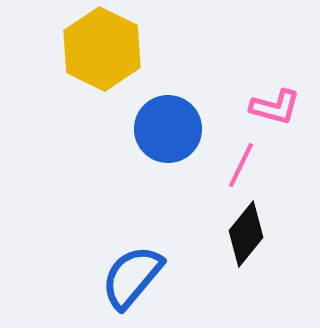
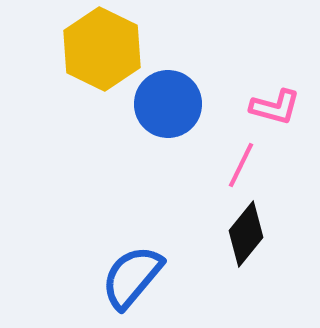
blue circle: moved 25 px up
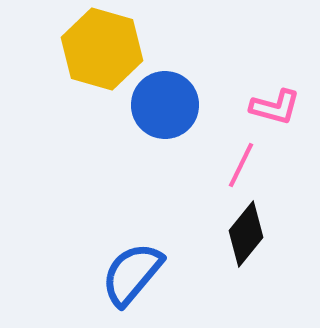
yellow hexagon: rotated 10 degrees counterclockwise
blue circle: moved 3 px left, 1 px down
blue semicircle: moved 3 px up
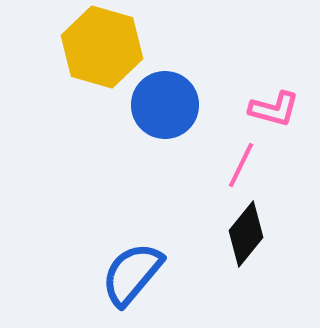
yellow hexagon: moved 2 px up
pink L-shape: moved 1 px left, 2 px down
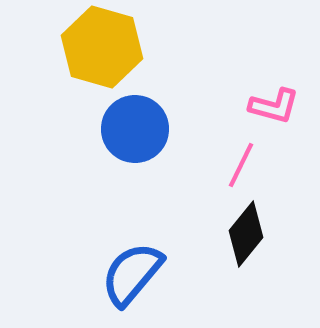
blue circle: moved 30 px left, 24 px down
pink L-shape: moved 3 px up
